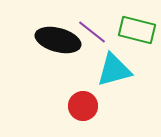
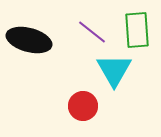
green rectangle: rotated 72 degrees clockwise
black ellipse: moved 29 px left
cyan triangle: rotated 45 degrees counterclockwise
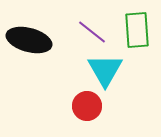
cyan triangle: moved 9 px left
red circle: moved 4 px right
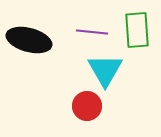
purple line: rotated 32 degrees counterclockwise
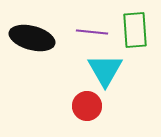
green rectangle: moved 2 px left
black ellipse: moved 3 px right, 2 px up
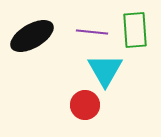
black ellipse: moved 2 px up; rotated 45 degrees counterclockwise
red circle: moved 2 px left, 1 px up
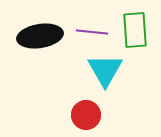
black ellipse: moved 8 px right; rotated 21 degrees clockwise
red circle: moved 1 px right, 10 px down
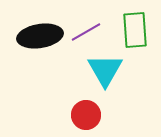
purple line: moved 6 px left; rotated 36 degrees counterclockwise
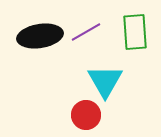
green rectangle: moved 2 px down
cyan triangle: moved 11 px down
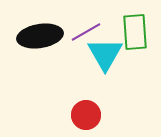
cyan triangle: moved 27 px up
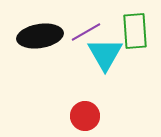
green rectangle: moved 1 px up
red circle: moved 1 px left, 1 px down
